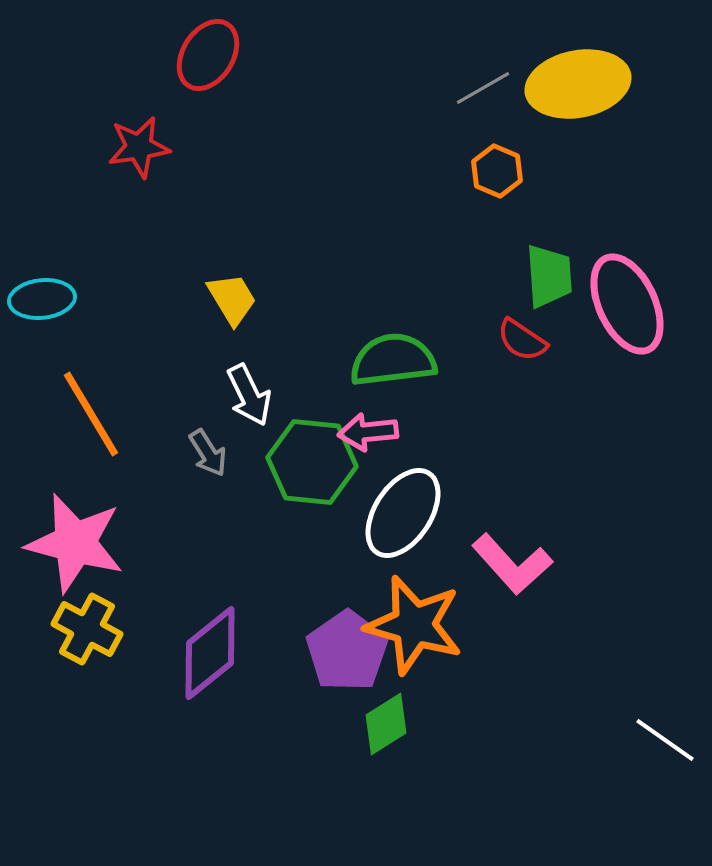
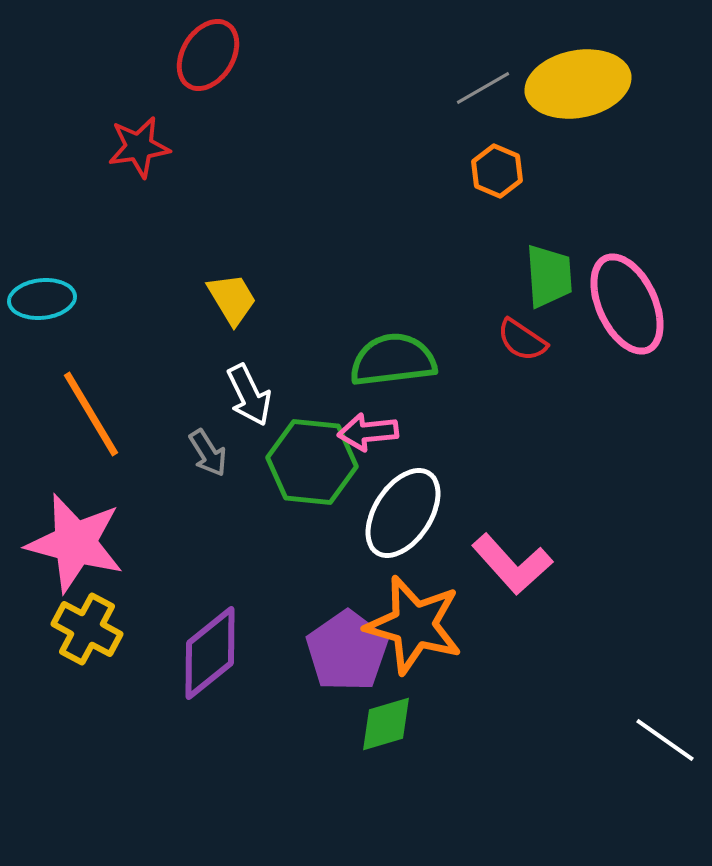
green diamond: rotated 16 degrees clockwise
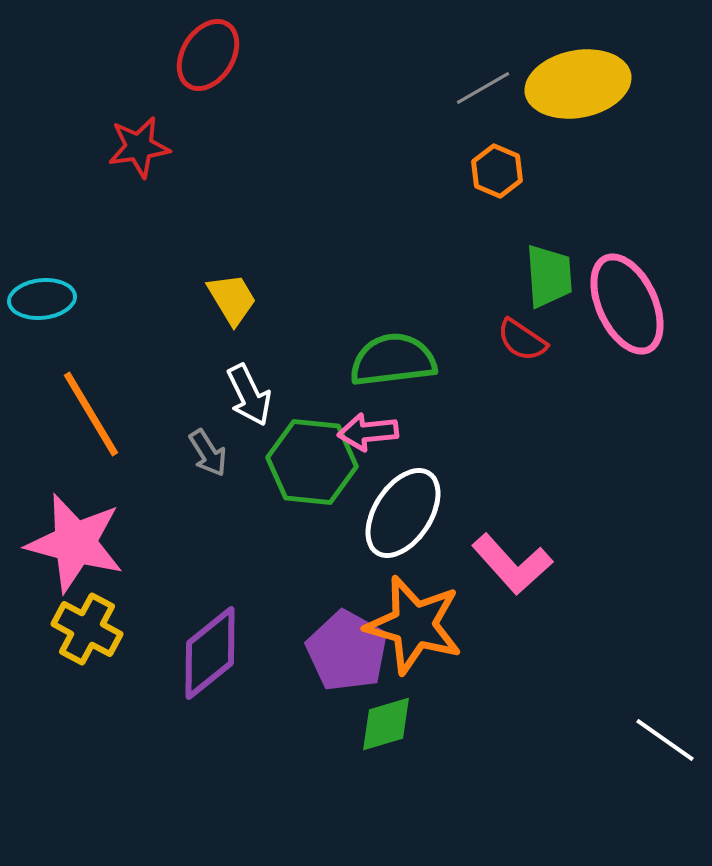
purple pentagon: rotated 8 degrees counterclockwise
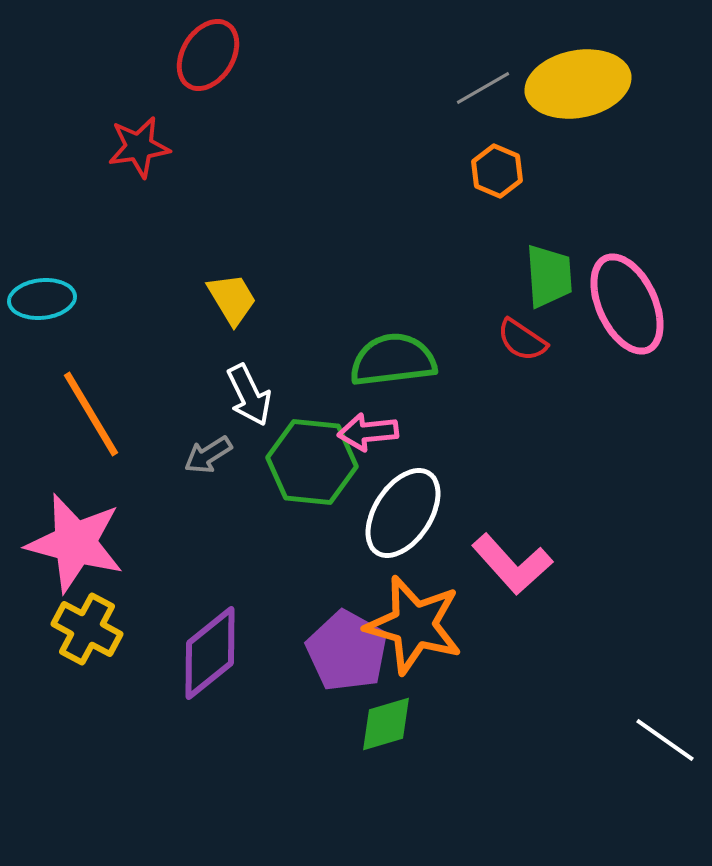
gray arrow: moved 2 px down; rotated 90 degrees clockwise
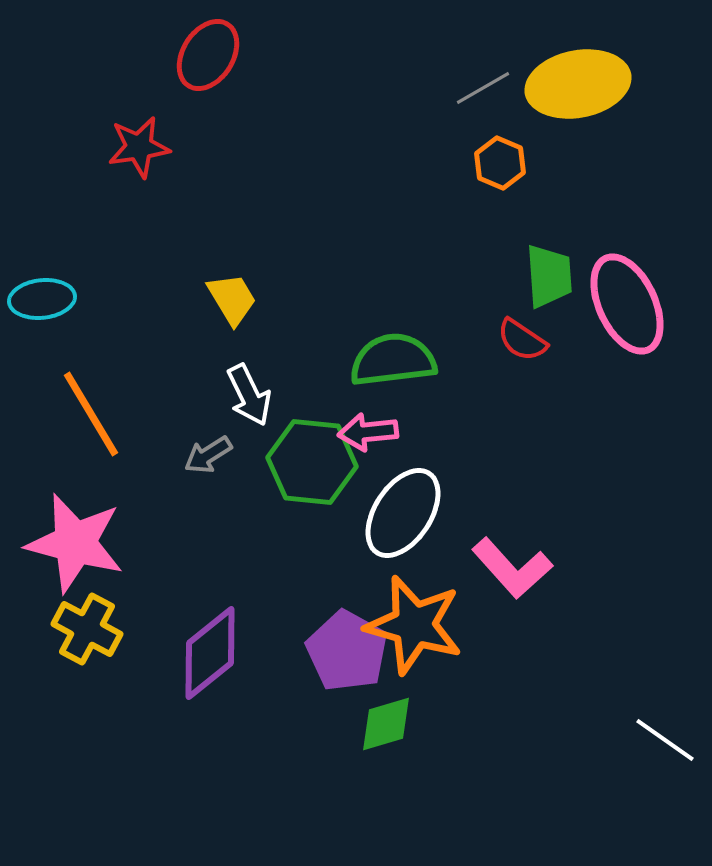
orange hexagon: moved 3 px right, 8 px up
pink L-shape: moved 4 px down
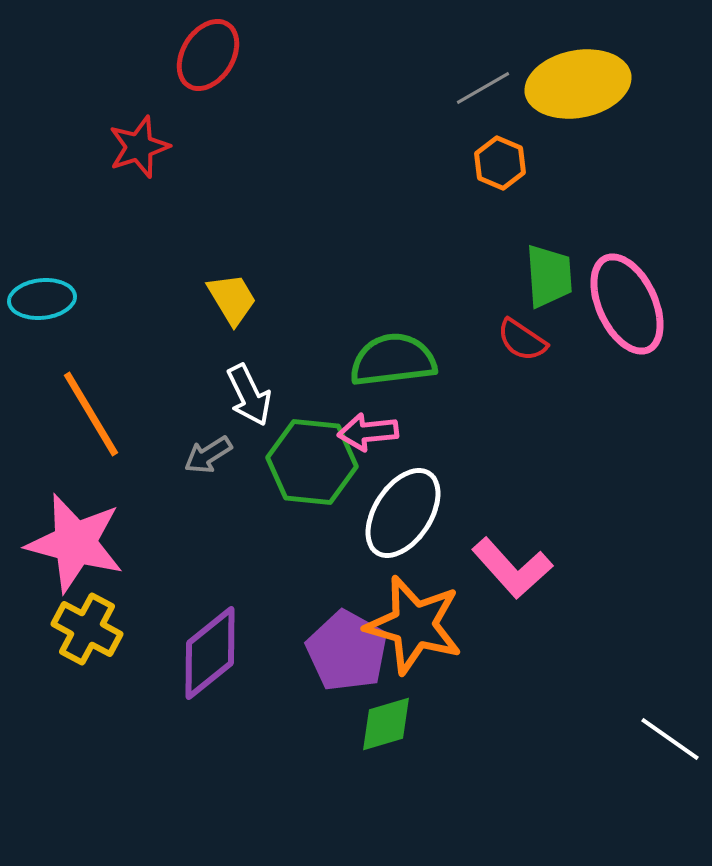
red star: rotated 10 degrees counterclockwise
white line: moved 5 px right, 1 px up
